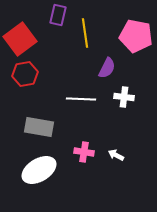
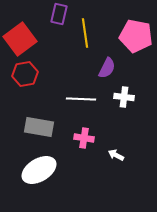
purple rectangle: moved 1 px right, 1 px up
pink cross: moved 14 px up
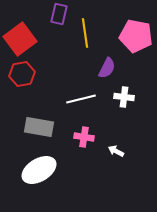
red hexagon: moved 3 px left
white line: rotated 16 degrees counterclockwise
pink cross: moved 1 px up
white arrow: moved 4 px up
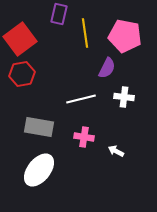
pink pentagon: moved 11 px left
white ellipse: rotated 20 degrees counterclockwise
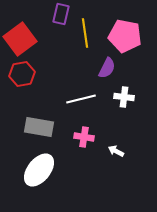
purple rectangle: moved 2 px right
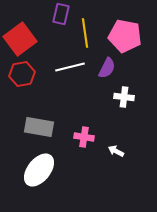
white line: moved 11 px left, 32 px up
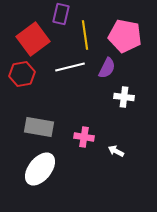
yellow line: moved 2 px down
red square: moved 13 px right
white ellipse: moved 1 px right, 1 px up
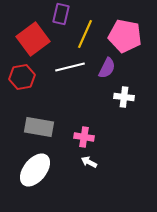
yellow line: moved 1 px up; rotated 32 degrees clockwise
red hexagon: moved 3 px down
white arrow: moved 27 px left, 11 px down
white ellipse: moved 5 px left, 1 px down
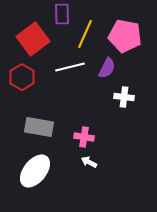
purple rectangle: moved 1 px right; rotated 15 degrees counterclockwise
red hexagon: rotated 20 degrees counterclockwise
white ellipse: moved 1 px down
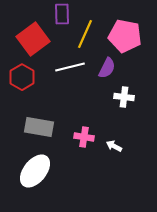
white arrow: moved 25 px right, 16 px up
